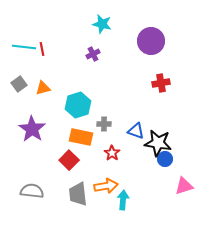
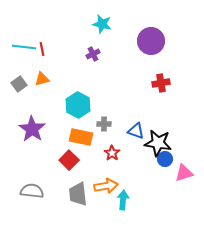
orange triangle: moved 1 px left, 9 px up
cyan hexagon: rotated 15 degrees counterclockwise
pink triangle: moved 13 px up
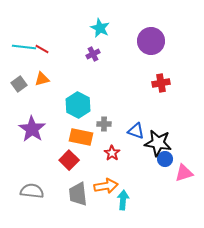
cyan star: moved 2 px left, 4 px down; rotated 12 degrees clockwise
red line: rotated 48 degrees counterclockwise
